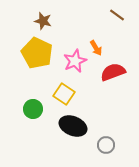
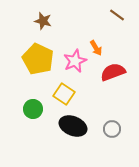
yellow pentagon: moved 1 px right, 6 px down
gray circle: moved 6 px right, 16 px up
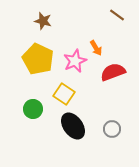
black ellipse: rotated 32 degrees clockwise
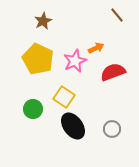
brown line: rotated 14 degrees clockwise
brown star: rotated 30 degrees clockwise
orange arrow: rotated 84 degrees counterclockwise
yellow square: moved 3 px down
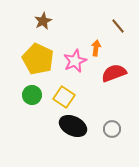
brown line: moved 1 px right, 11 px down
orange arrow: rotated 56 degrees counterclockwise
red semicircle: moved 1 px right, 1 px down
green circle: moved 1 px left, 14 px up
black ellipse: rotated 28 degrees counterclockwise
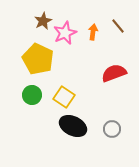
orange arrow: moved 3 px left, 16 px up
pink star: moved 10 px left, 28 px up
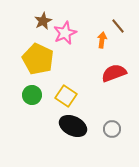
orange arrow: moved 9 px right, 8 px down
yellow square: moved 2 px right, 1 px up
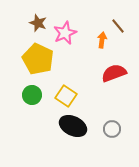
brown star: moved 5 px left, 2 px down; rotated 24 degrees counterclockwise
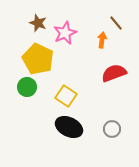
brown line: moved 2 px left, 3 px up
green circle: moved 5 px left, 8 px up
black ellipse: moved 4 px left, 1 px down
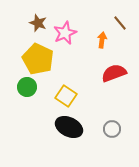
brown line: moved 4 px right
